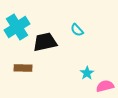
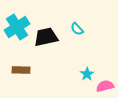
cyan semicircle: moved 1 px up
black trapezoid: moved 1 px right, 5 px up
brown rectangle: moved 2 px left, 2 px down
cyan star: moved 1 px down
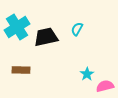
cyan semicircle: rotated 72 degrees clockwise
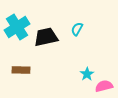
pink semicircle: moved 1 px left
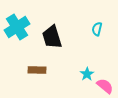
cyan semicircle: moved 20 px right; rotated 16 degrees counterclockwise
black trapezoid: moved 6 px right; rotated 95 degrees counterclockwise
brown rectangle: moved 16 px right
pink semicircle: moved 1 px right; rotated 54 degrees clockwise
